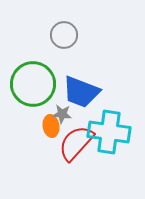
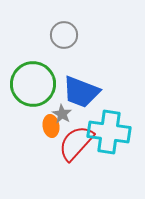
gray star: rotated 24 degrees clockwise
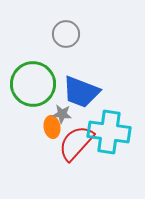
gray circle: moved 2 px right, 1 px up
gray star: rotated 24 degrees counterclockwise
orange ellipse: moved 1 px right, 1 px down
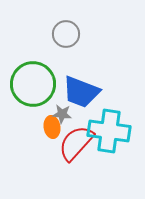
cyan cross: moved 1 px up
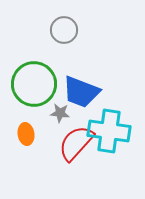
gray circle: moved 2 px left, 4 px up
green circle: moved 1 px right
gray star: moved 2 px left, 1 px up
orange ellipse: moved 26 px left, 7 px down
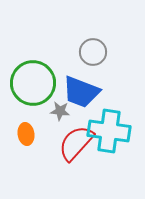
gray circle: moved 29 px right, 22 px down
green circle: moved 1 px left, 1 px up
gray star: moved 2 px up
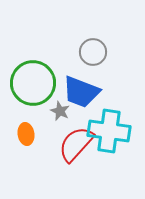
gray star: rotated 18 degrees clockwise
red semicircle: moved 1 px down
